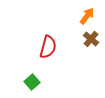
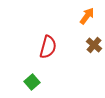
brown cross: moved 3 px right, 6 px down
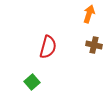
orange arrow: moved 2 px right, 2 px up; rotated 18 degrees counterclockwise
brown cross: rotated 28 degrees counterclockwise
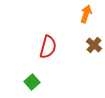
orange arrow: moved 3 px left
brown cross: rotated 28 degrees clockwise
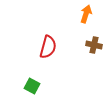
brown cross: rotated 28 degrees counterclockwise
green square: moved 4 px down; rotated 21 degrees counterclockwise
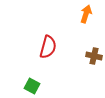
brown cross: moved 11 px down
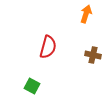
brown cross: moved 1 px left, 1 px up
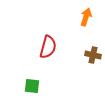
orange arrow: moved 3 px down
green square: rotated 21 degrees counterclockwise
